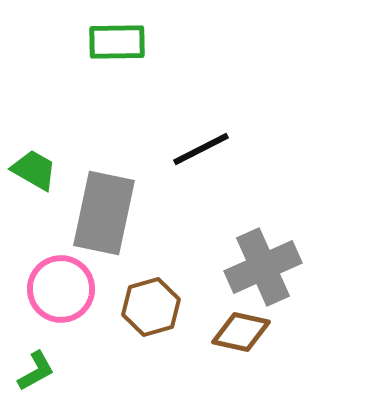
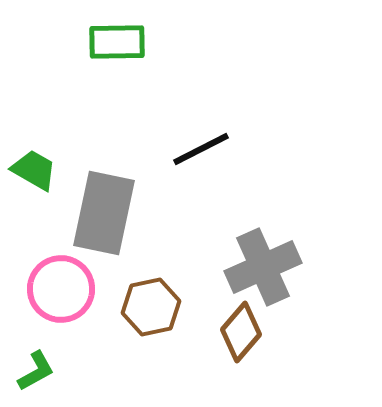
brown hexagon: rotated 4 degrees clockwise
brown diamond: rotated 62 degrees counterclockwise
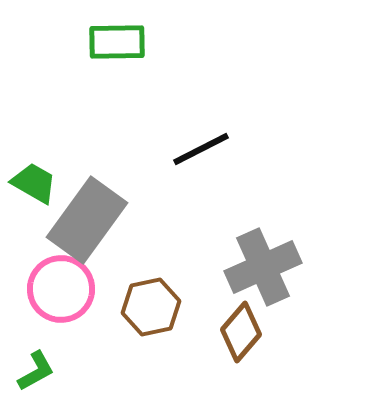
green trapezoid: moved 13 px down
gray rectangle: moved 17 px left, 7 px down; rotated 24 degrees clockwise
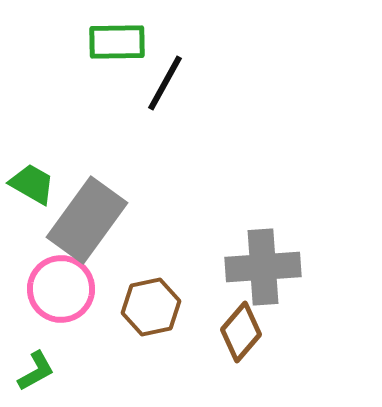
black line: moved 36 px left, 66 px up; rotated 34 degrees counterclockwise
green trapezoid: moved 2 px left, 1 px down
gray cross: rotated 20 degrees clockwise
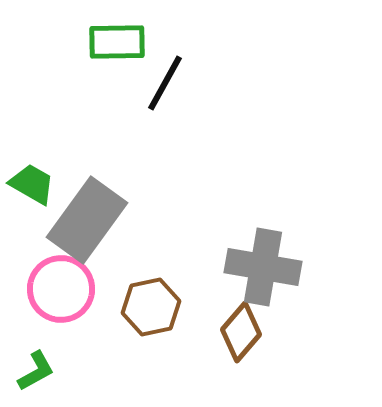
gray cross: rotated 14 degrees clockwise
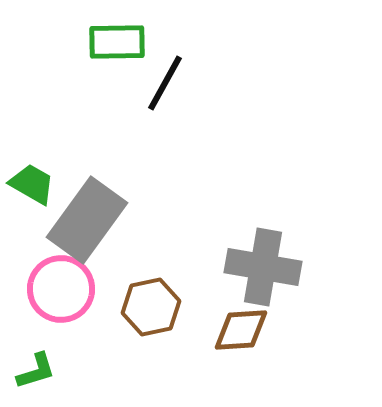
brown diamond: moved 2 px up; rotated 46 degrees clockwise
green L-shape: rotated 12 degrees clockwise
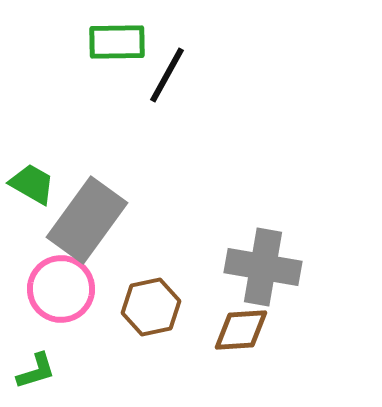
black line: moved 2 px right, 8 px up
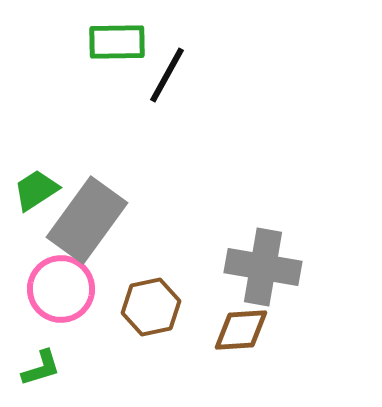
green trapezoid: moved 4 px right, 6 px down; rotated 63 degrees counterclockwise
green L-shape: moved 5 px right, 3 px up
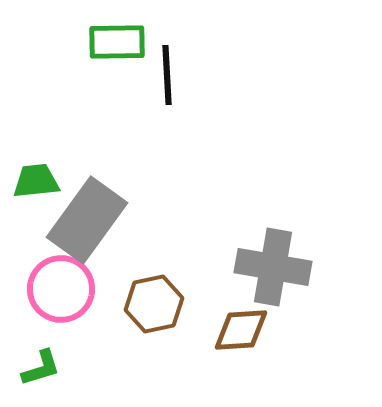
black line: rotated 32 degrees counterclockwise
green trapezoid: moved 9 px up; rotated 27 degrees clockwise
gray cross: moved 10 px right
brown hexagon: moved 3 px right, 3 px up
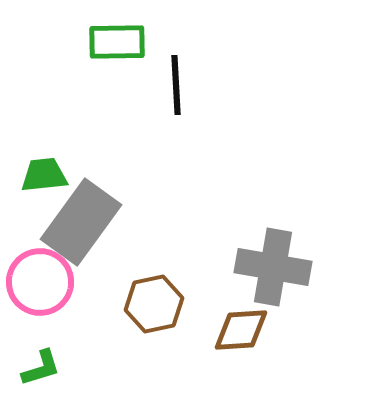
black line: moved 9 px right, 10 px down
green trapezoid: moved 8 px right, 6 px up
gray rectangle: moved 6 px left, 2 px down
pink circle: moved 21 px left, 7 px up
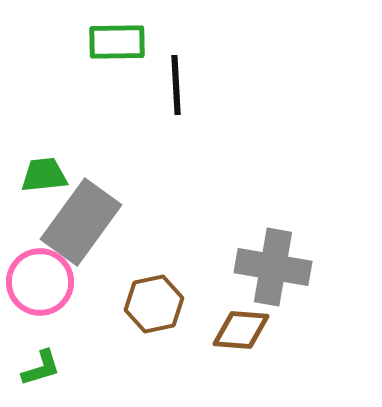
brown diamond: rotated 8 degrees clockwise
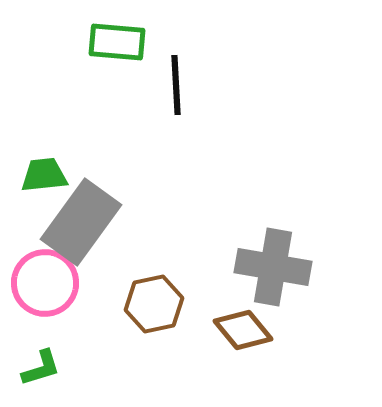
green rectangle: rotated 6 degrees clockwise
pink circle: moved 5 px right, 1 px down
brown diamond: moved 2 px right; rotated 46 degrees clockwise
